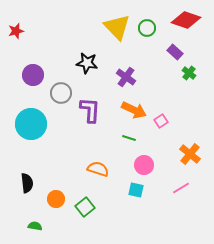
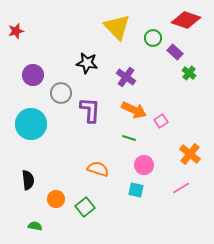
green circle: moved 6 px right, 10 px down
black semicircle: moved 1 px right, 3 px up
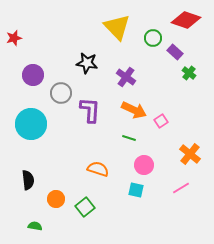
red star: moved 2 px left, 7 px down
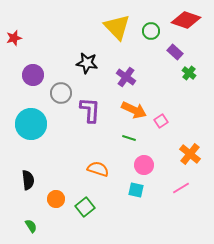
green circle: moved 2 px left, 7 px up
green semicircle: moved 4 px left; rotated 48 degrees clockwise
